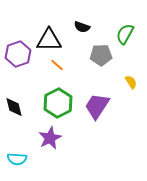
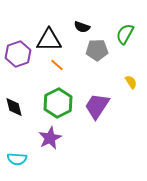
gray pentagon: moved 4 px left, 5 px up
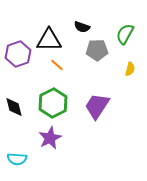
yellow semicircle: moved 1 px left, 13 px up; rotated 48 degrees clockwise
green hexagon: moved 5 px left
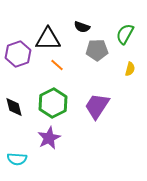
black triangle: moved 1 px left, 1 px up
purple star: moved 1 px left
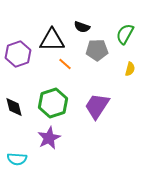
black triangle: moved 4 px right, 1 px down
orange line: moved 8 px right, 1 px up
green hexagon: rotated 8 degrees clockwise
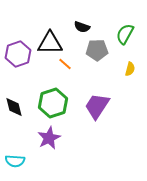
black triangle: moved 2 px left, 3 px down
cyan semicircle: moved 2 px left, 2 px down
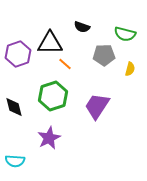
green semicircle: rotated 105 degrees counterclockwise
gray pentagon: moved 7 px right, 5 px down
green hexagon: moved 7 px up
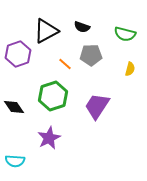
black triangle: moved 4 px left, 12 px up; rotated 28 degrees counterclockwise
gray pentagon: moved 13 px left
black diamond: rotated 20 degrees counterclockwise
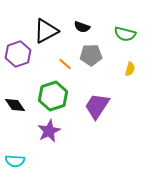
black diamond: moved 1 px right, 2 px up
purple star: moved 7 px up
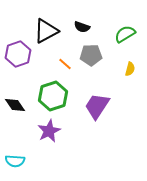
green semicircle: rotated 135 degrees clockwise
